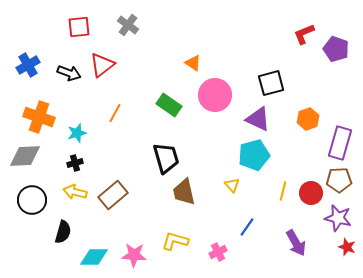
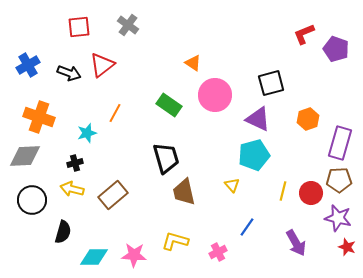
cyan star: moved 10 px right
yellow arrow: moved 3 px left, 3 px up
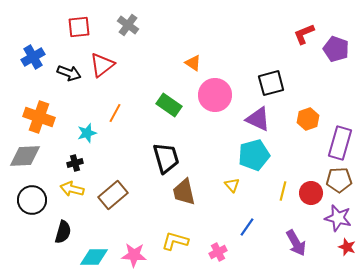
blue cross: moved 5 px right, 8 px up
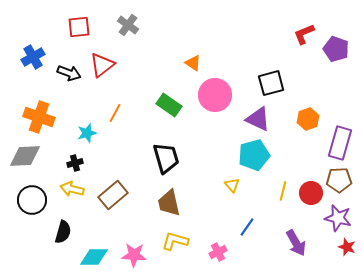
brown trapezoid: moved 15 px left, 11 px down
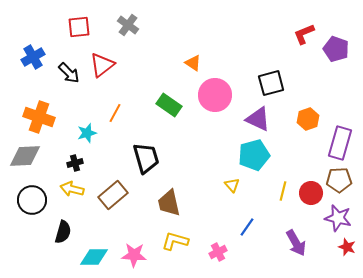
black arrow: rotated 25 degrees clockwise
black trapezoid: moved 20 px left
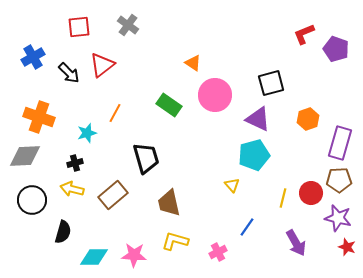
yellow line: moved 7 px down
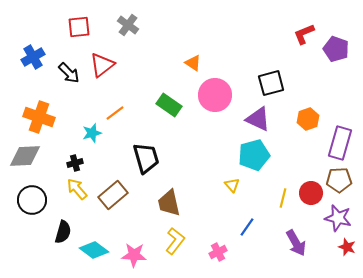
orange line: rotated 24 degrees clockwise
cyan star: moved 5 px right
yellow arrow: moved 5 px right; rotated 35 degrees clockwise
yellow L-shape: rotated 112 degrees clockwise
cyan diamond: moved 7 px up; rotated 36 degrees clockwise
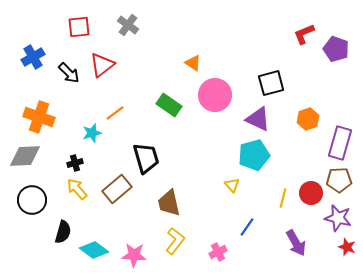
brown rectangle: moved 4 px right, 6 px up
